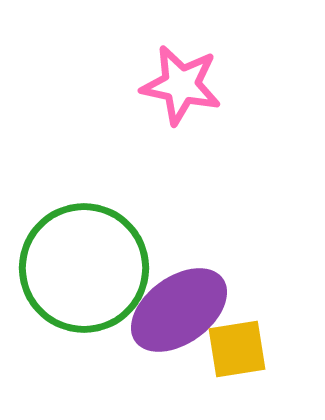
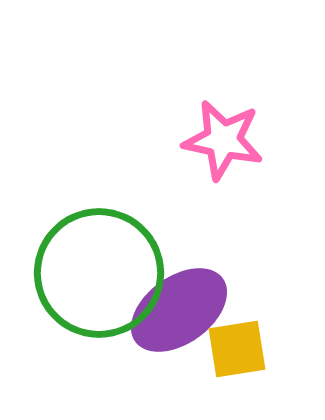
pink star: moved 42 px right, 55 px down
green circle: moved 15 px right, 5 px down
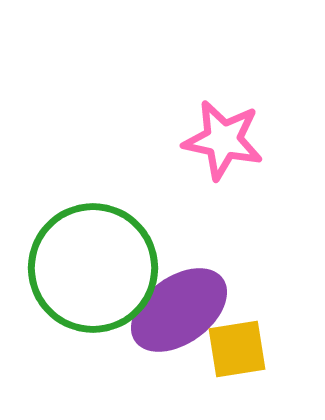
green circle: moved 6 px left, 5 px up
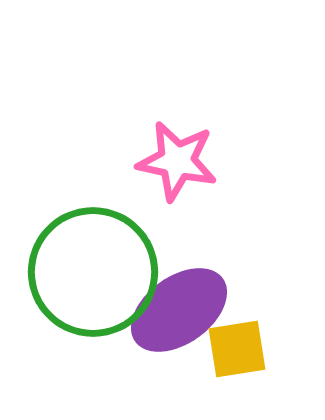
pink star: moved 46 px left, 21 px down
green circle: moved 4 px down
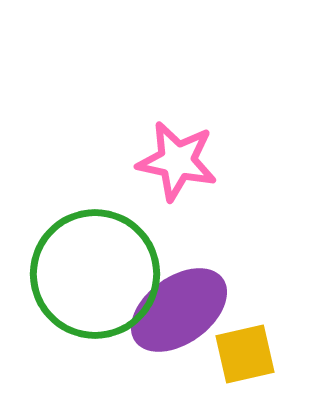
green circle: moved 2 px right, 2 px down
yellow square: moved 8 px right, 5 px down; rotated 4 degrees counterclockwise
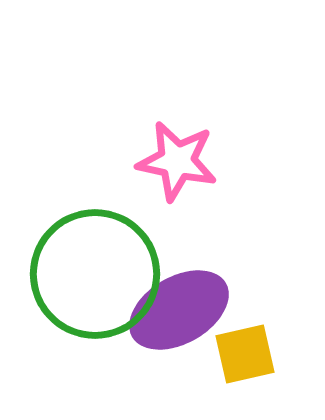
purple ellipse: rotated 6 degrees clockwise
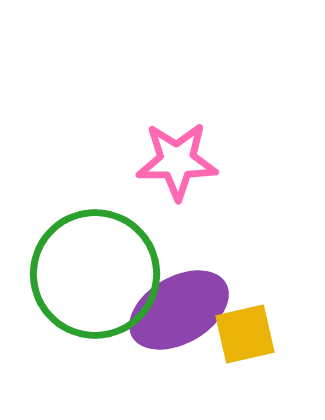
pink star: rotated 12 degrees counterclockwise
yellow square: moved 20 px up
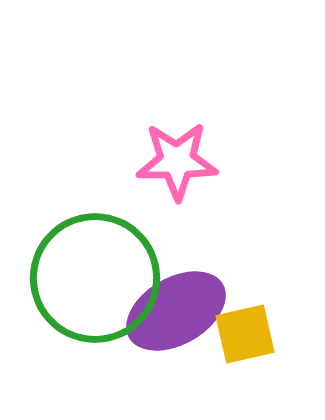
green circle: moved 4 px down
purple ellipse: moved 3 px left, 1 px down
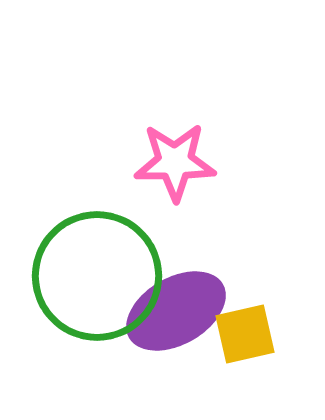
pink star: moved 2 px left, 1 px down
green circle: moved 2 px right, 2 px up
